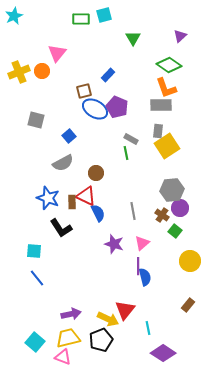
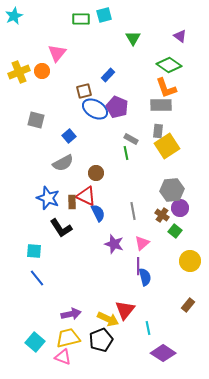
purple triangle at (180, 36): rotated 40 degrees counterclockwise
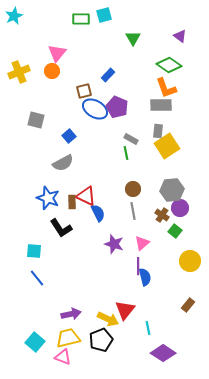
orange circle at (42, 71): moved 10 px right
brown circle at (96, 173): moved 37 px right, 16 px down
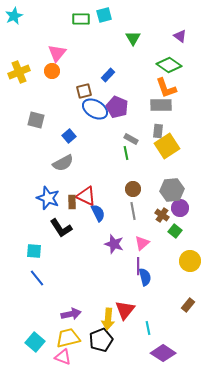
yellow arrow at (108, 319): rotated 70 degrees clockwise
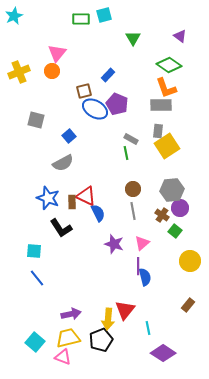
purple pentagon at (117, 107): moved 3 px up
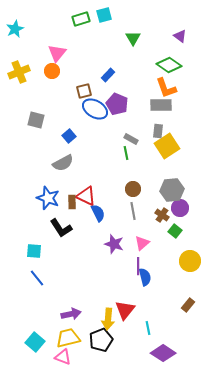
cyan star at (14, 16): moved 1 px right, 13 px down
green rectangle at (81, 19): rotated 18 degrees counterclockwise
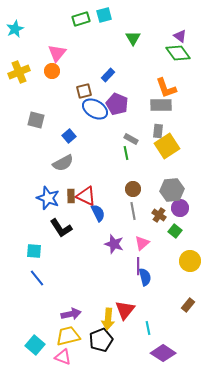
green diamond at (169, 65): moved 9 px right, 12 px up; rotated 20 degrees clockwise
brown rectangle at (72, 202): moved 1 px left, 6 px up
brown cross at (162, 215): moved 3 px left
yellow trapezoid at (68, 338): moved 2 px up
cyan square at (35, 342): moved 3 px down
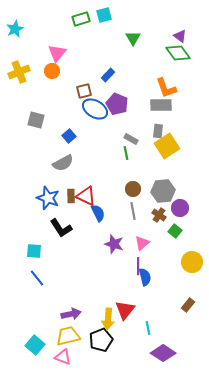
gray hexagon at (172, 190): moved 9 px left, 1 px down
yellow circle at (190, 261): moved 2 px right, 1 px down
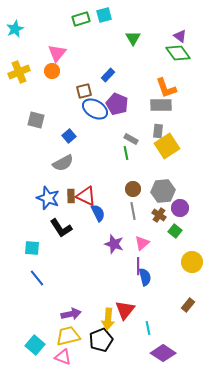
cyan square at (34, 251): moved 2 px left, 3 px up
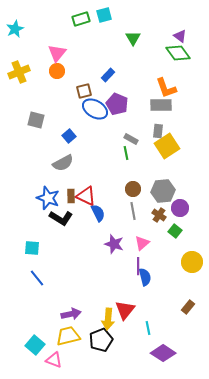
orange circle at (52, 71): moved 5 px right
black L-shape at (61, 228): moved 10 px up; rotated 25 degrees counterclockwise
brown rectangle at (188, 305): moved 2 px down
pink triangle at (63, 357): moved 9 px left, 3 px down
